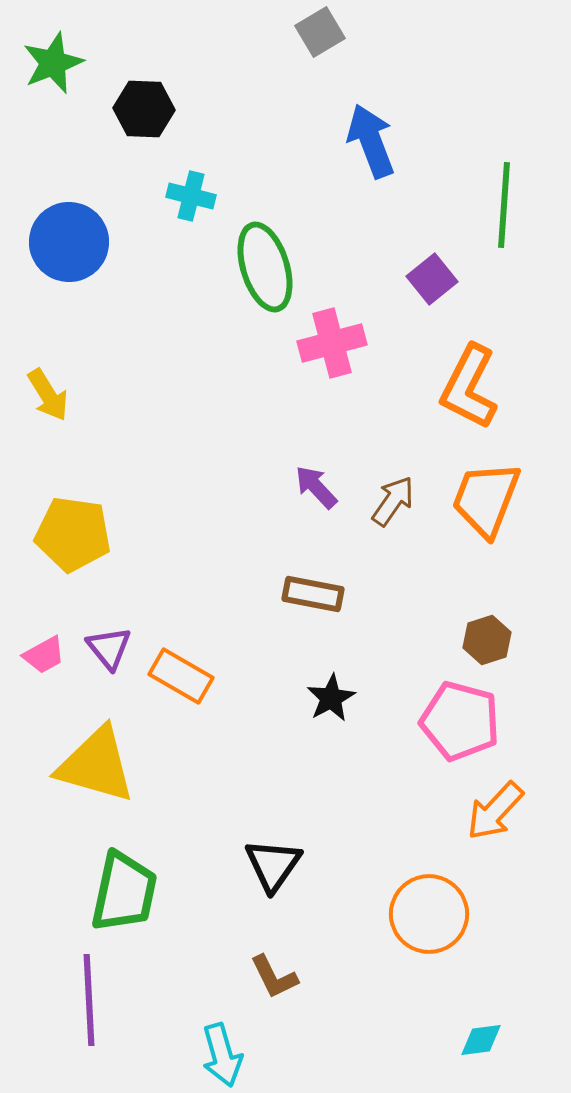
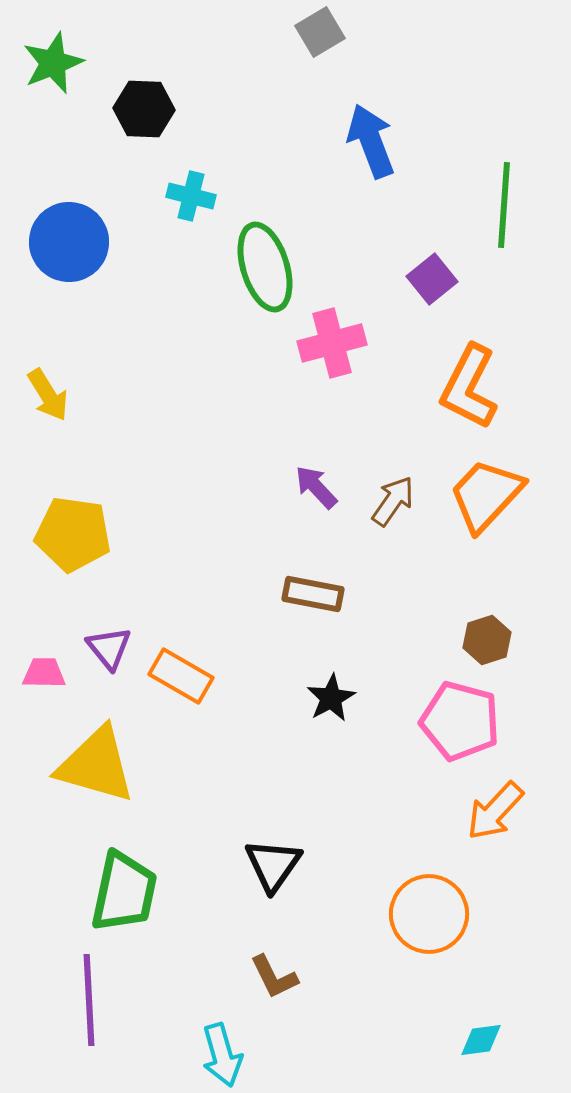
orange trapezoid: moved 4 px up; rotated 22 degrees clockwise
pink trapezoid: moved 18 px down; rotated 150 degrees counterclockwise
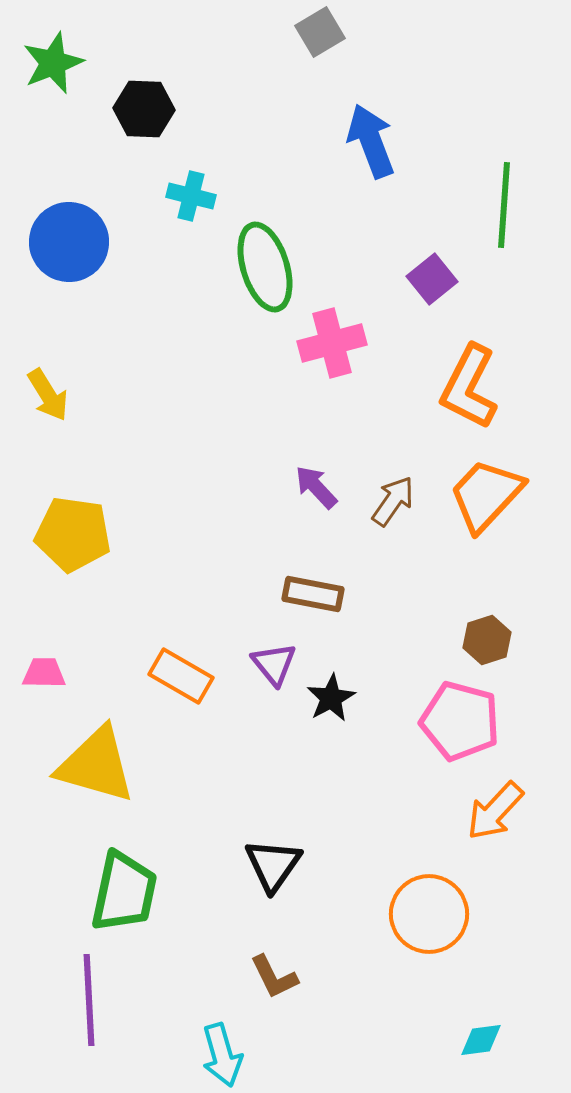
purple triangle: moved 165 px right, 16 px down
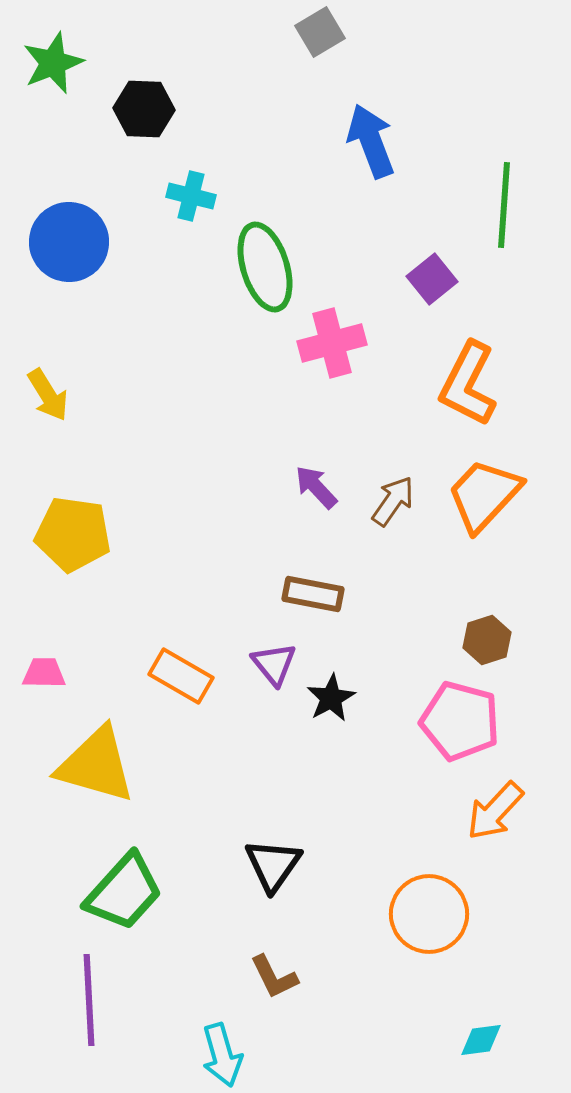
orange L-shape: moved 1 px left, 3 px up
orange trapezoid: moved 2 px left
green trapezoid: rotated 30 degrees clockwise
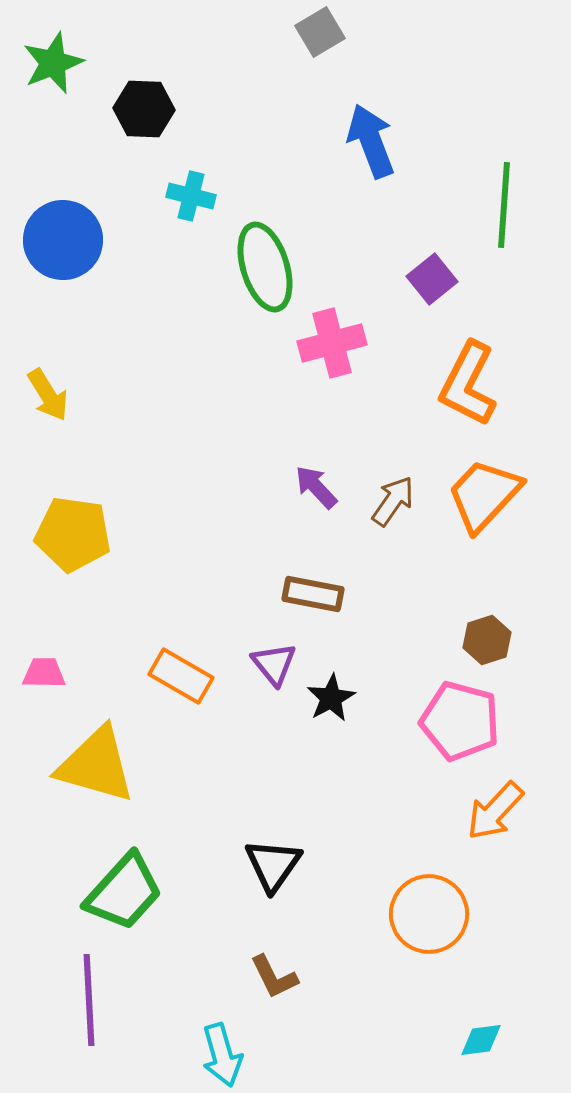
blue circle: moved 6 px left, 2 px up
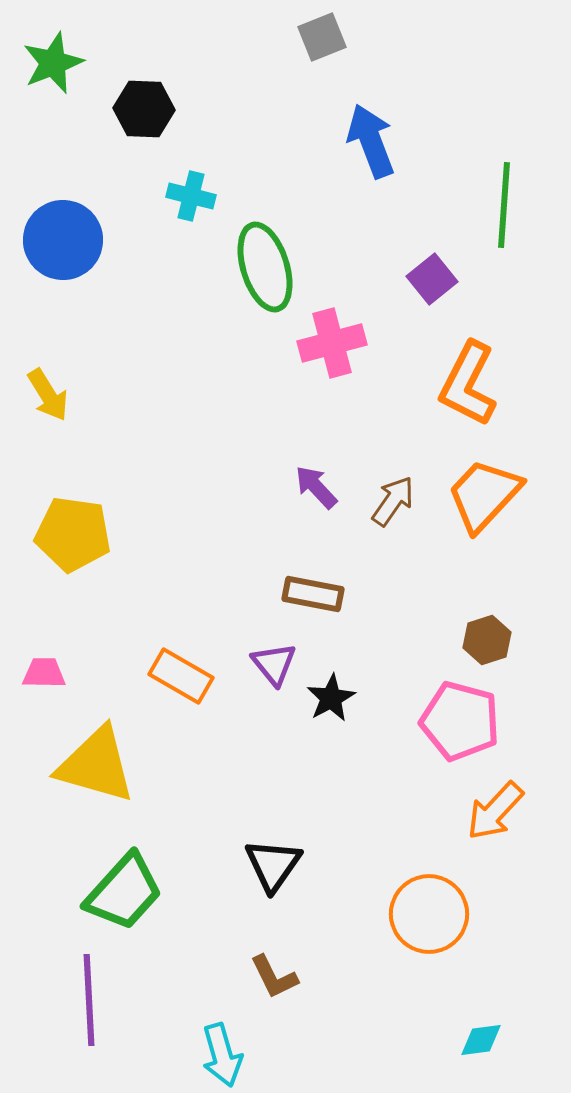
gray square: moved 2 px right, 5 px down; rotated 9 degrees clockwise
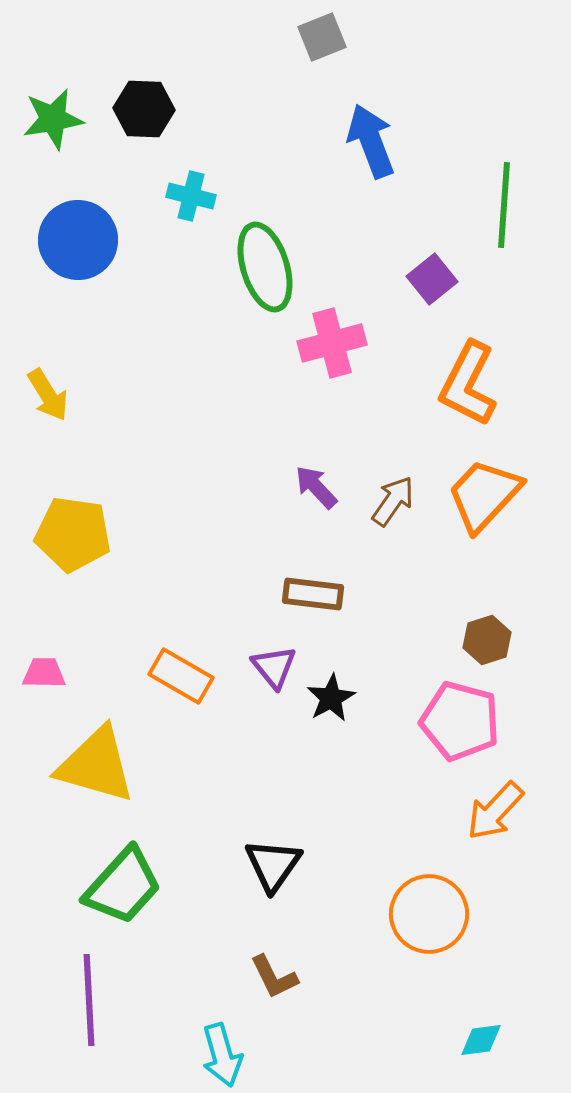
green star: moved 56 px down; rotated 12 degrees clockwise
blue circle: moved 15 px right
brown rectangle: rotated 4 degrees counterclockwise
purple triangle: moved 3 px down
green trapezoid: moved 1 px left, 6 px up
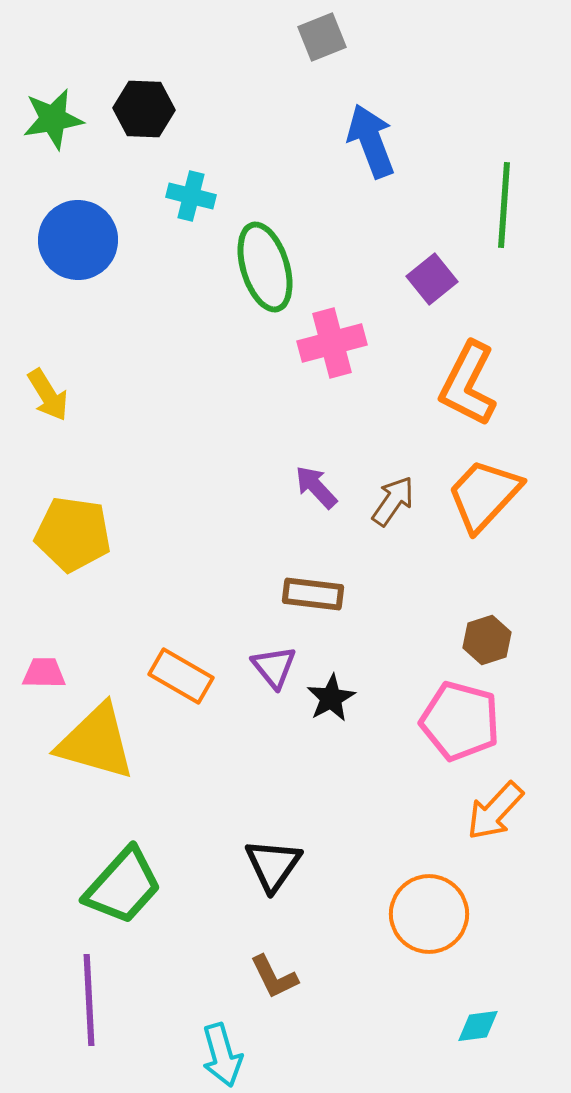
yellow triangle: moved 23 px up
cyan diamond: moved 3 px left, 14 px up
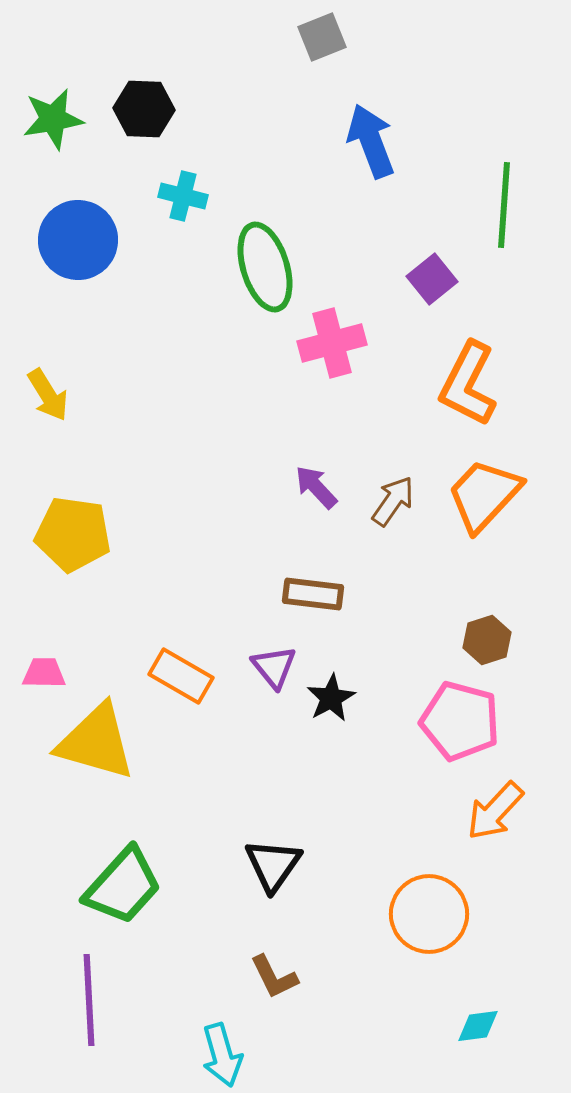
cyan cross: moved 8 px left
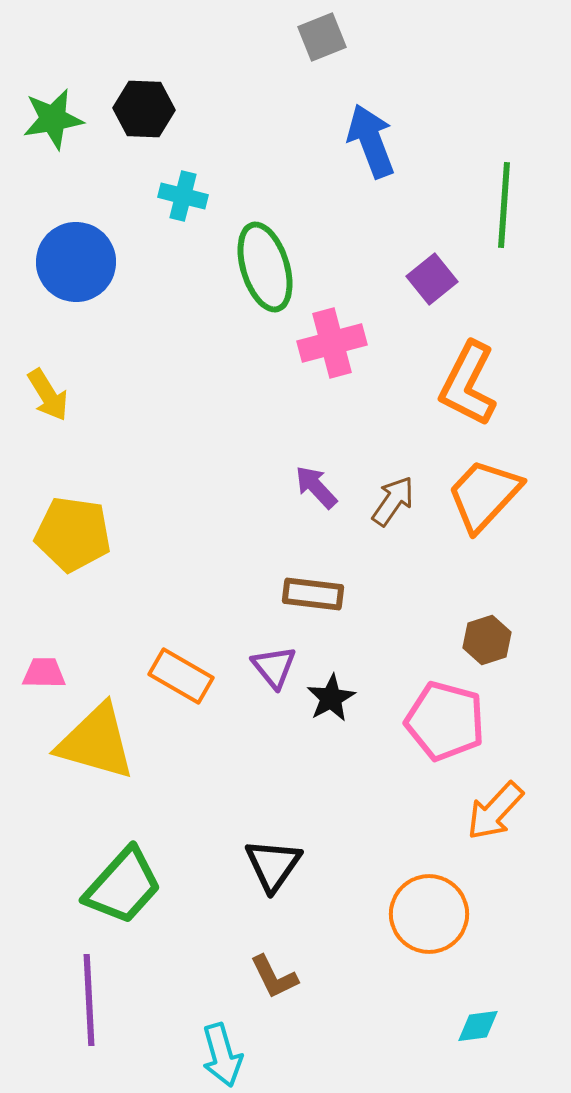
blue circle: moved 2 px left, 22 px down
pink pentagon: moved 15 px left
